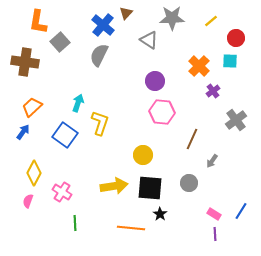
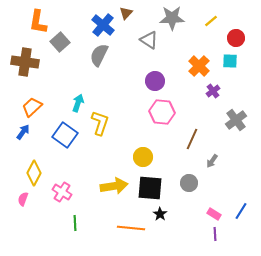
yellow circle: moved 2 px down
pink semicircle: moved 5 px left, 2 px up
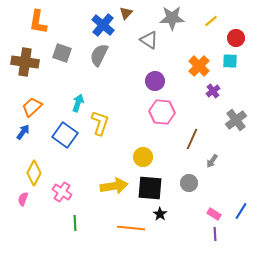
gray square: moved 2 px right, 11 px down; rotated 30 degrees counterclockwise
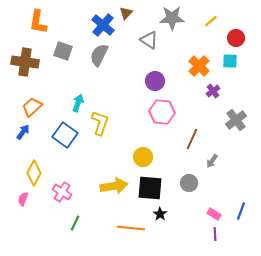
gray square: moved 1 px right, 2 px up
blue line: rotated 12 degrees counterclockwise
green line: rotated 28 degrees clockwise
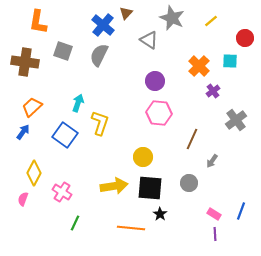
gray star: rotated 25 degrees clockwise
red circle: moved 9 px right
pink hexagon: moved 3 px left, 1 px down
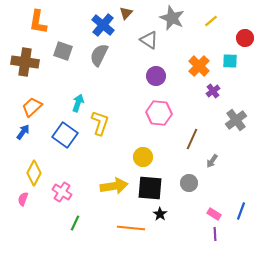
purple circle: moved 1 px right, 5 px up
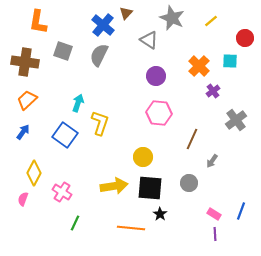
orange trapezoid: moved 5 px left, 7 px up
